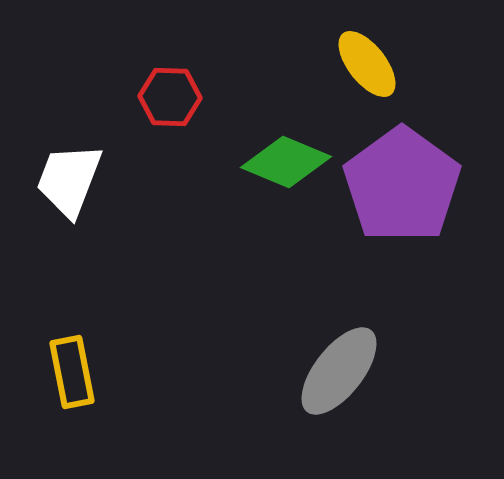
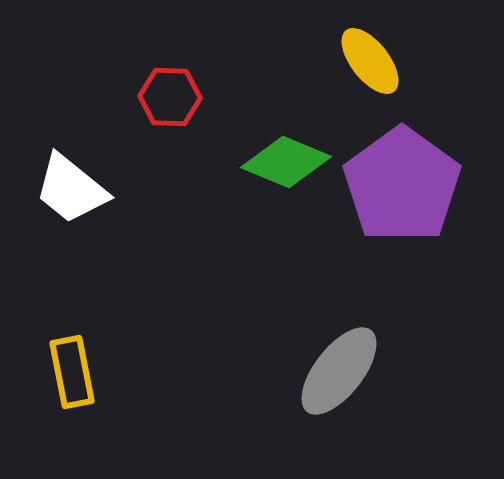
yellow ellipse: moved 3 px right, 3 px up
white trapezoid: moved 2 px right, 9 px down; rotated 72 degrees counterclockwise
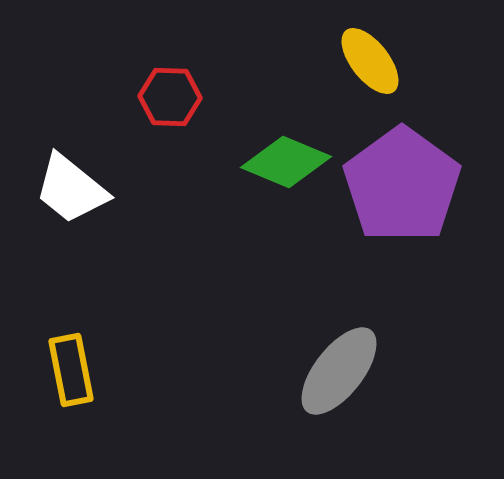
yellow rectangle: moved 1 px left, 2 px up
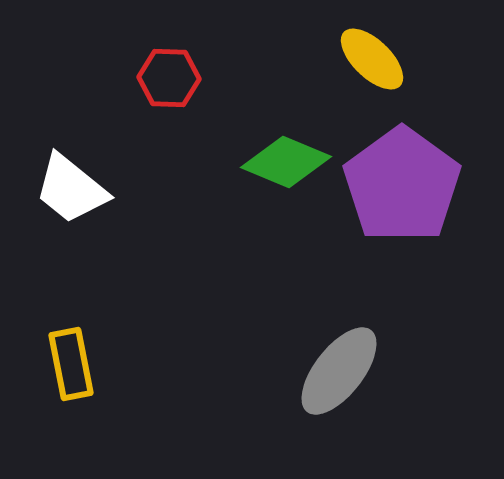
yellow ellipse: moved 2 px right, 2 px up; rotated 8 degrees counterclockwise
red hexagon: moved 1 px left, 19 px up
yellow rectangle: moved 6 px up
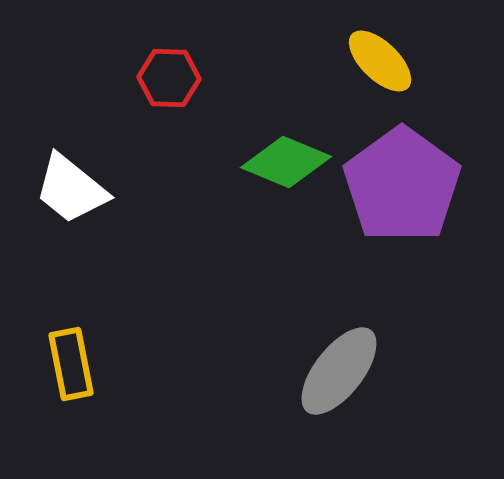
yellow ellipse: moved 8 px right, 2 px down
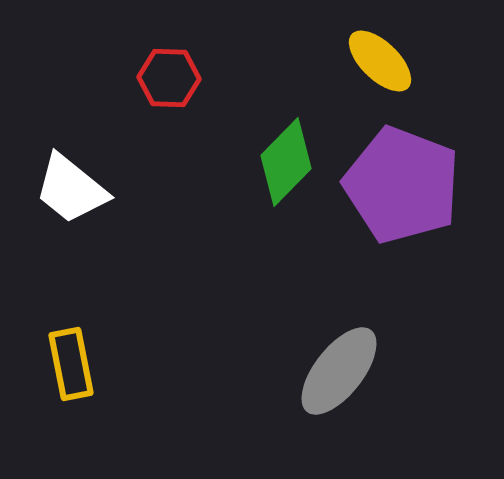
green diamond: rotated 68 degrees counterclockwise
purple pentagon: rotated 15 degrees counterclockwise
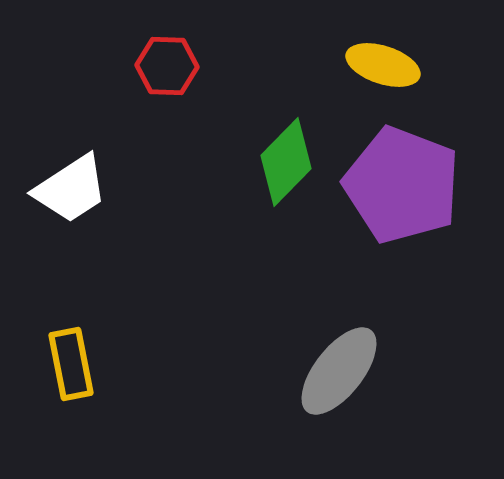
yellow ellipse: moved 3 px right, 4 px down; rotated 26 degrees counterclockwise
red hexagon: moved 2 px left, 12 px up
white trapezoid: rotated 72 degrees counterclockwise
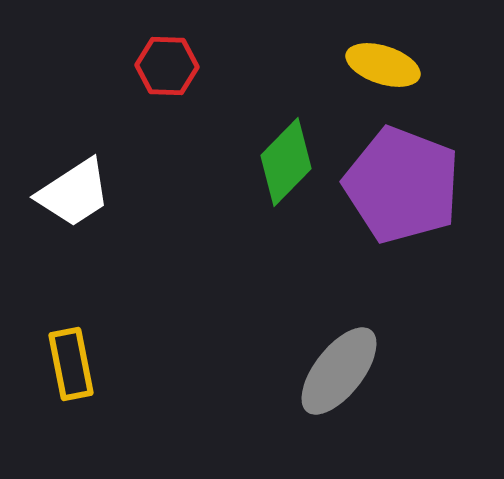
white trapezoid: moved 3 px right, 4 px down
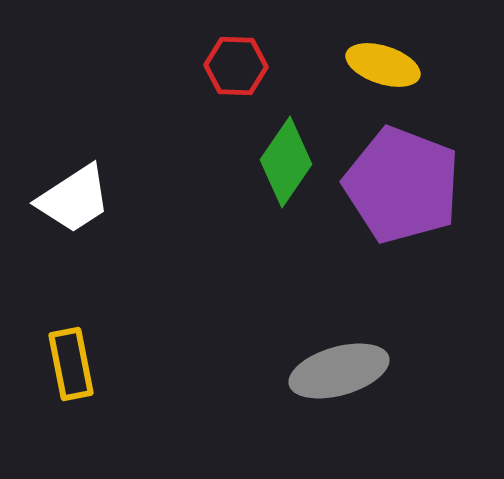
red hexagon: moved 69 px right
green diamond: rotated 10 degrees counterclockwise
white trapezoid: moved 6 px down
gray ellipse: rotated 36 degrees clockwise
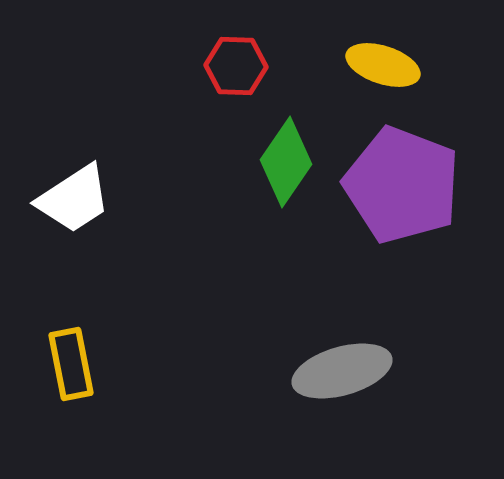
gray ellipse: moved 3 px right
